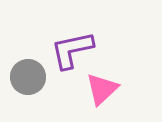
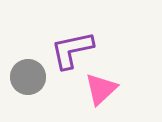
pink triangle: moved 1 px left
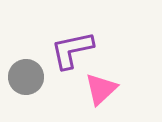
gray circle: moved 2 px left
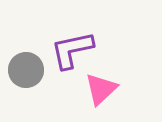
gray circle: moved 7 px up
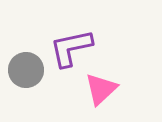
purple L-shape: moved 1 px left, 2 px up
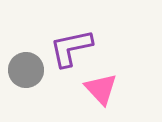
pink triangle: rotated 30 degrees counterclockwise
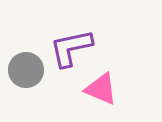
pink triangle: rotated 24 degrees counterclockwise
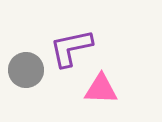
pink triangle: rotated 21 degrees counterclockwise
